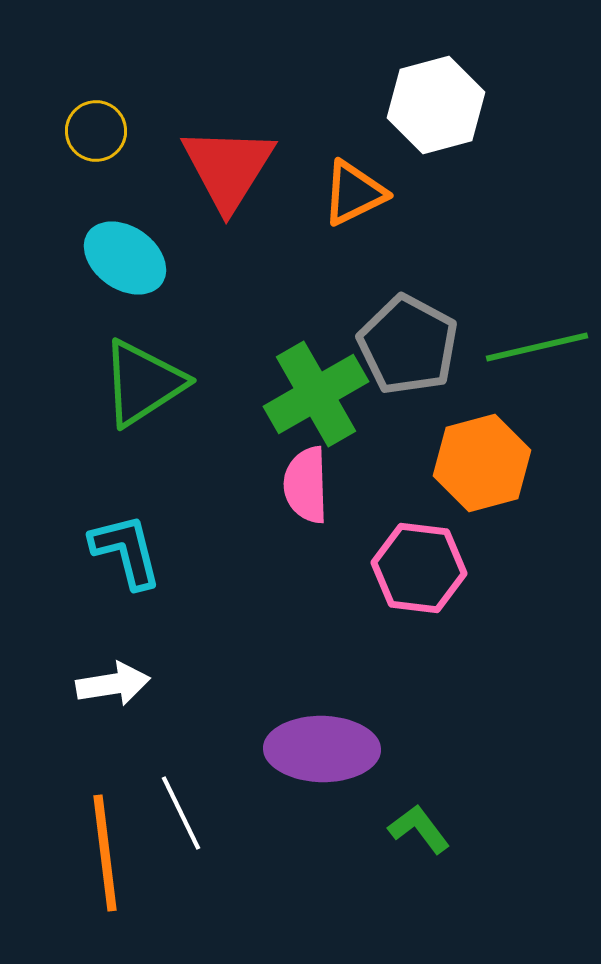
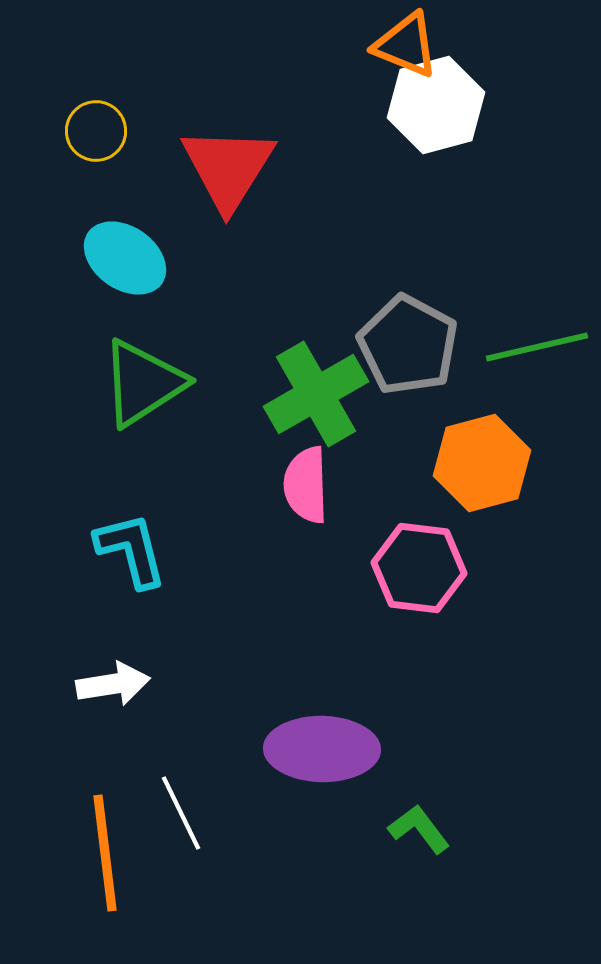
orange triangle: moved 52 px right, 148 px up; rotated 48 degrees clockwise
cyan L-shape: moved 5 px right, 1 px up
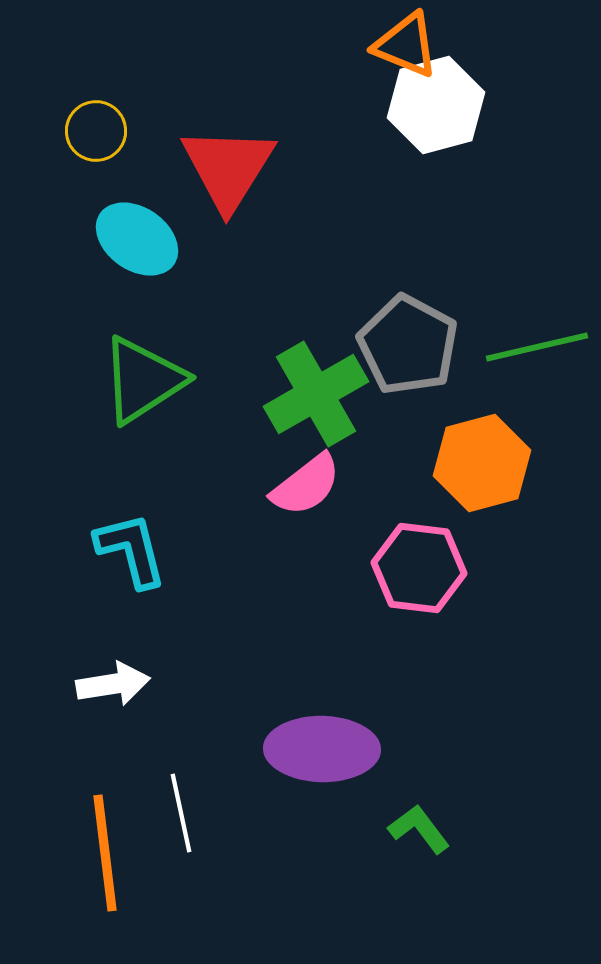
cyan ellipse: moved 12 px right, 19 px up
green triangle: moved 3 px up
pink semicircle: rotated 126 degrees counterclockwise
white line: rotated 14 degrees clockwise
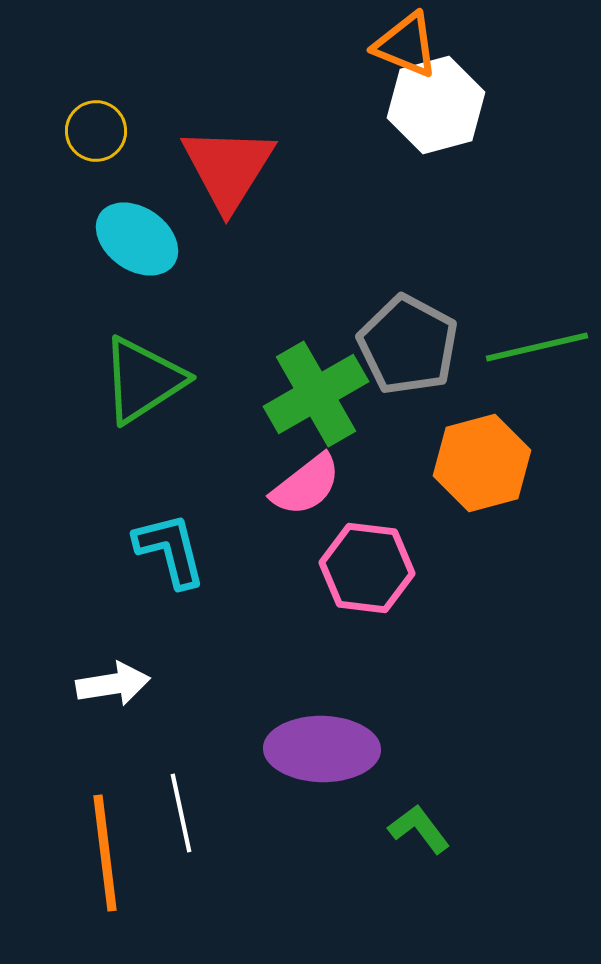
cyan L-shape: moved 39 px right
pink hexagon: moved 52 px left
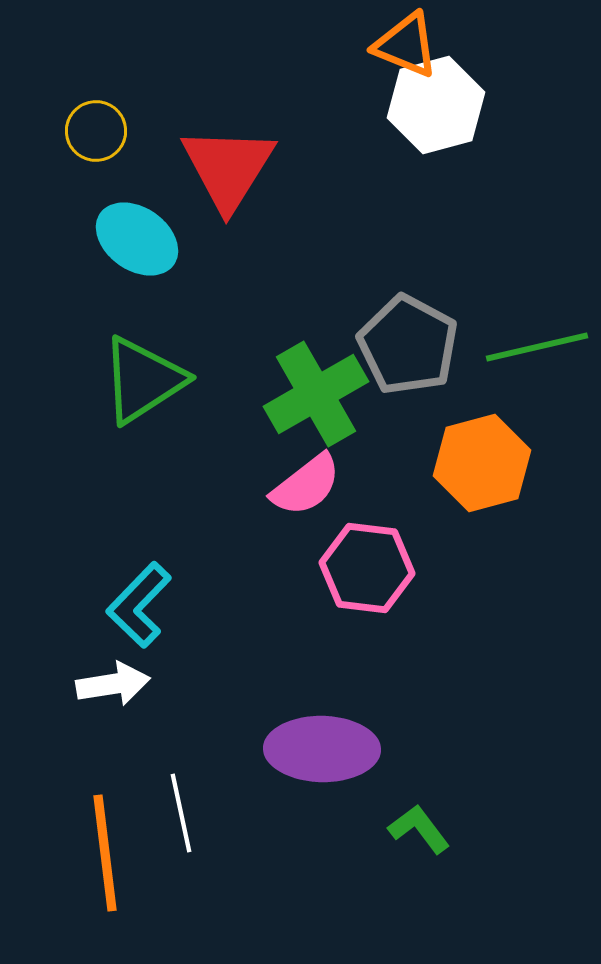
cyan L-shape: moved 31 px left, 55 px down; rotated 122 degrees counterclockwise
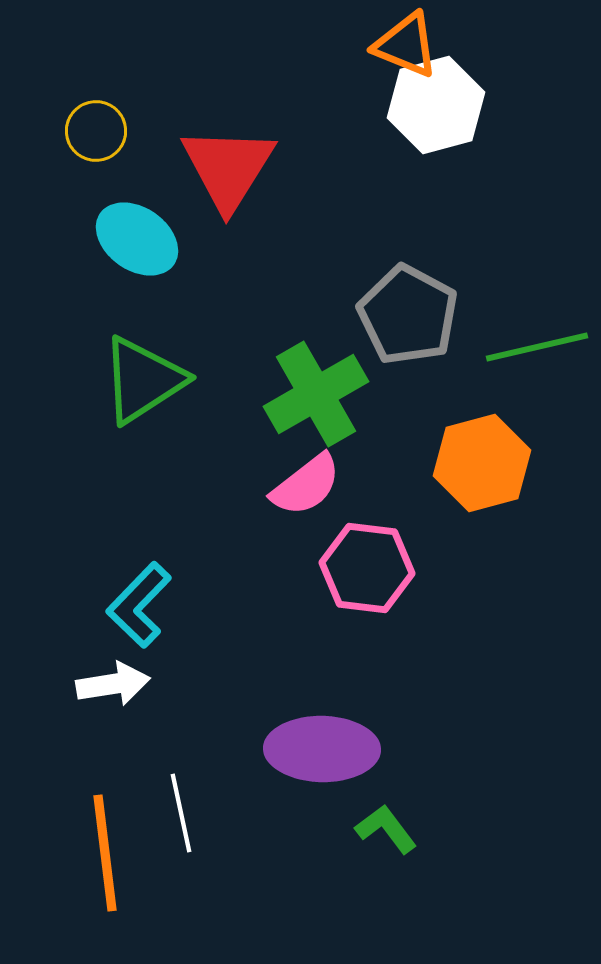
gray pentagon: moved 30 px up
green L-shape: moved 33 px left
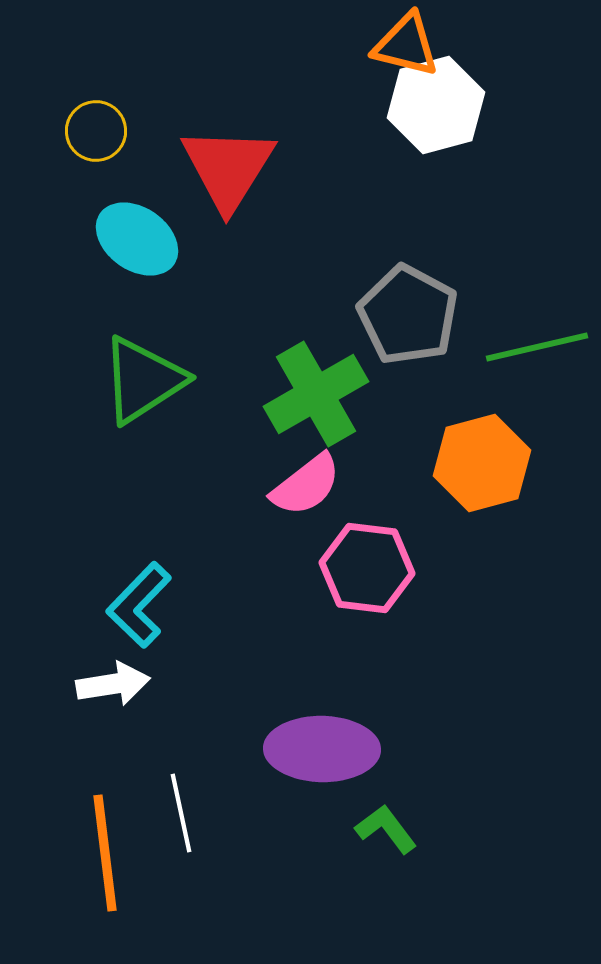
orange triangle: rotated 8 degrees counterclockwise
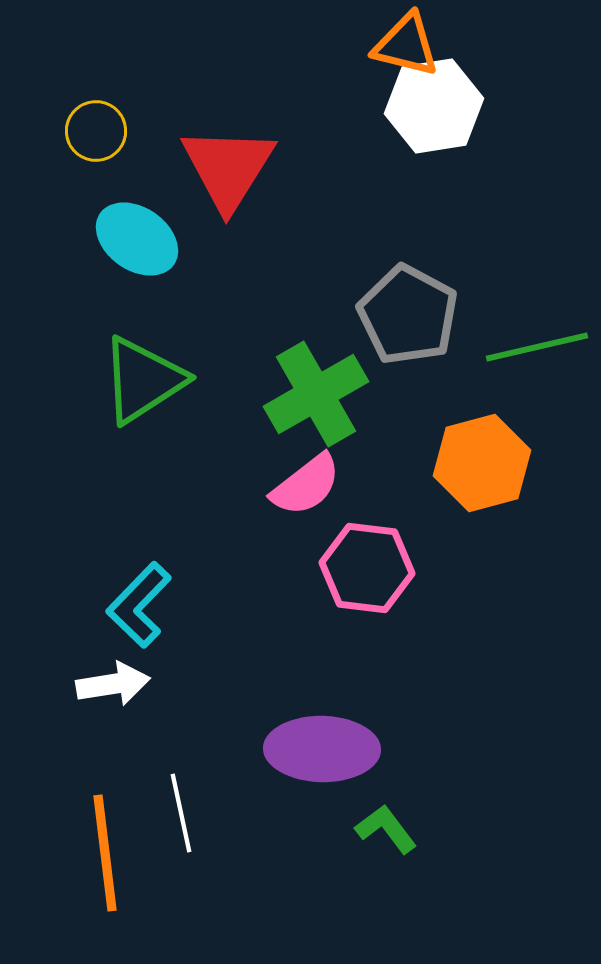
white hexagon: moved 2 px left, 1 px down; rotated 6 degrees clockwise
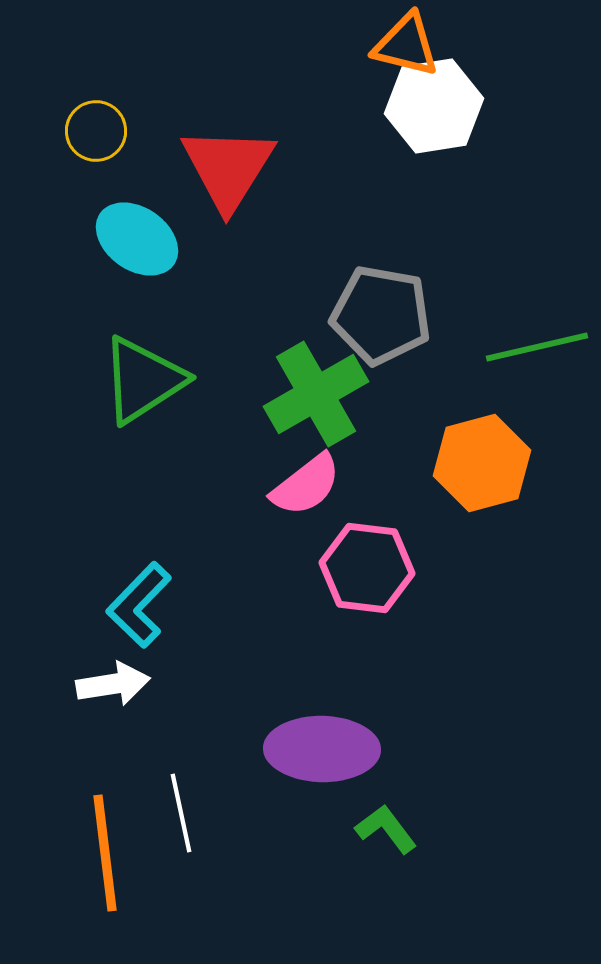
gray pentagon: moved 27 px left; rotated 18 degrees counterclockwise
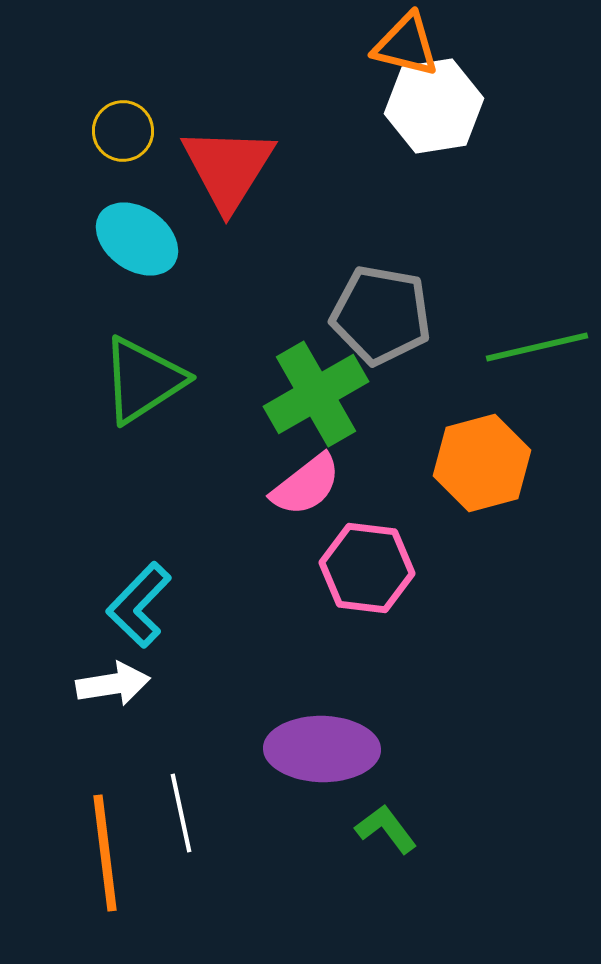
yellow circle: moved 27 px right
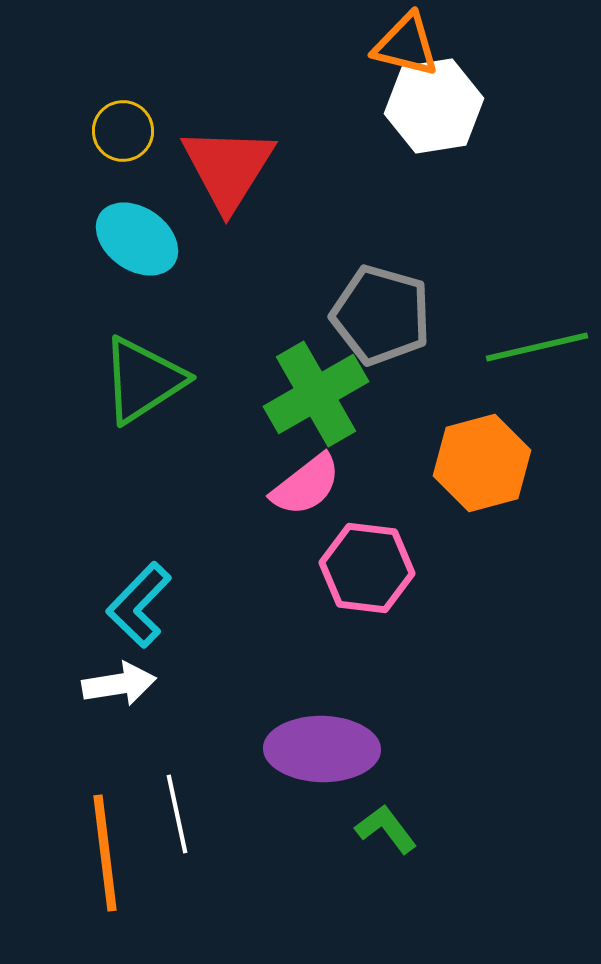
gray pentagon: rotated 6 degrees clockwise
white arrow: moved 6 px right
white line: moved 4 px left, 1 px down
